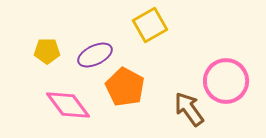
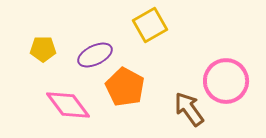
yellow pentagon: moved 4 px left, 2 px up
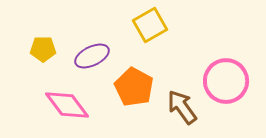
purple ellipse: moved 3 px left, 1 px down
orange pentagon: moved 9 px right
pink diamond: moved 1 px left
brown arrow: moved 7 px left, 2 px up
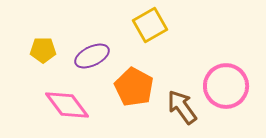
yellow pentagon: moved 1 px down
pink circle: moved 5 px down
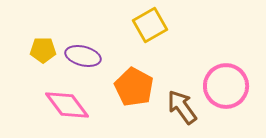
purple ellipse: moved 9 px left; rotated 40 degrees clockwise
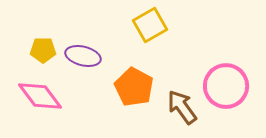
pink diamond: moved 27 px left, 9 px up
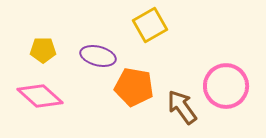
purple ellipse: moved 15 px right
orange pentagon: rotated 18 degrees counterclockwise
pink diamond: rotated 12 degrees counterclockwise
